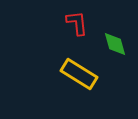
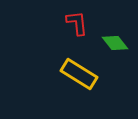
green diamond: moved 1 px up; rotated 24 degrees counterclockwise
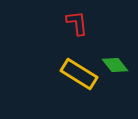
green diamond: moved 22 px down
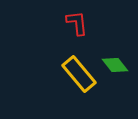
yellow rectangle: rotated 18 degrees clockwise
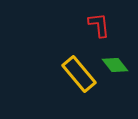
red L-shape: moved 22 px right, 2 px down
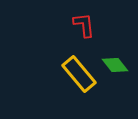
red L-shape: moved 15 px left
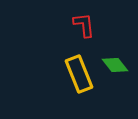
yellow rectangle: rotated 18 degrees clockwise
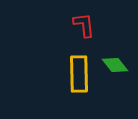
yellow rectangle: rotated 21 degrees clockwise
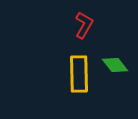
red L-shape: rotated 36 degrees clockwise
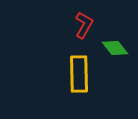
green diamond: moved 17 px up
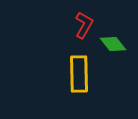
green diamond: moved 2 px left, 4 px up
